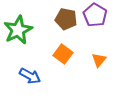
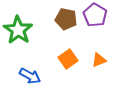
green star: rotated 12 degrees counterclockwise
orange square: moved 5 px right, 5 px down; rotated 18 degrees clockwise
orange triangle: rotated 28 degrees clockwise
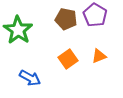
orange triangle: moved 4 px up
blue arrow: moved 2 px down
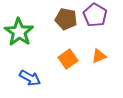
green star: moved 1 px right, 2 px down
